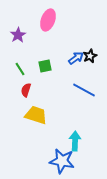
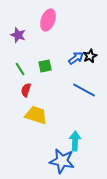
purple star: rotated 21 degrees counterclockwise
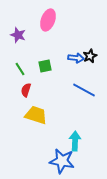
blue arrow: rotated 42 degrees clockwise
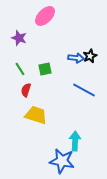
pink ellipse: moved 3 px left, 4 px up; rotated 25 degrees clockwise
purple star: moved 1 px right, 3 px down
green square: moved 3 px down
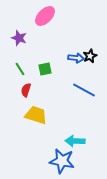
cyan arrow: rotated 90 degrees counterclockwise
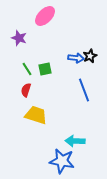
green line: moved 7 px right
blue line: rotated 40 degrees clockwise
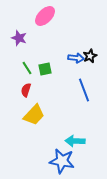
green line: moved 1 px up
yellow trapezoid: moved 2 px left; rotated 115 degrees clockwise
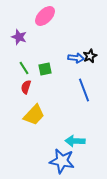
purple star: moved 1 px up
green line: moved 3 px left
red semicircle: moved 3 px up
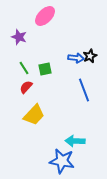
red semicircle: rotated 24 degrees clockwise
